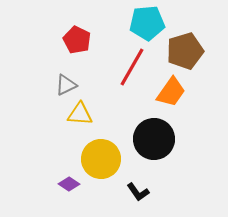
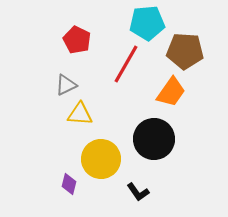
brown pentagon: rotated 21 degrees clockwise
red line: moved 6 px left, 3 px up
purple diamond: rotated 70 degrees clockwise
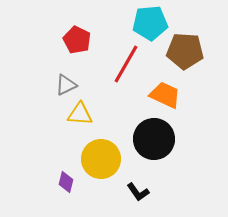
cyan pentagon: moved 3 px right
orange trapezoid: moved 6 px left, 3 px down; rotated 100 degrees counterclockwise
purple diamond: moved 3 px left, 2 px up
